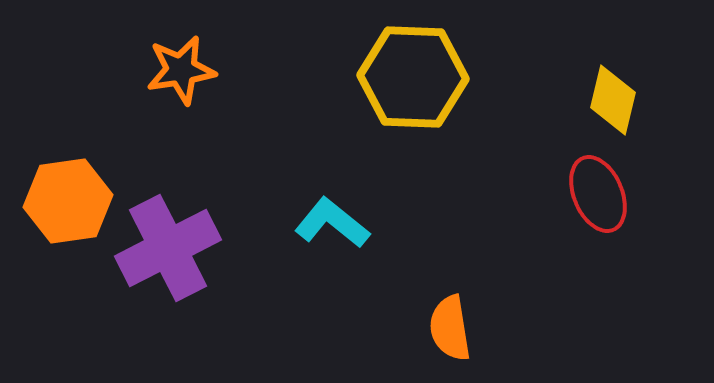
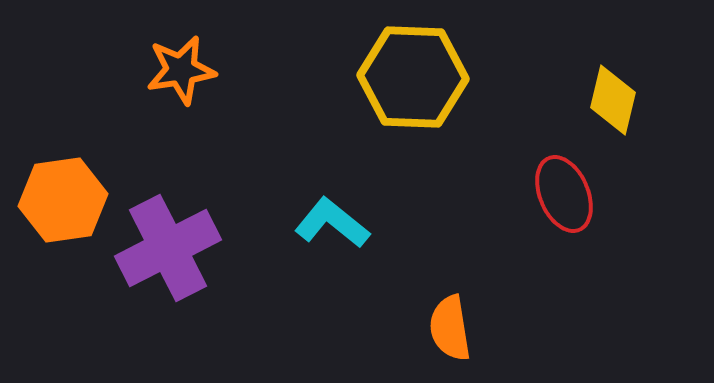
red ellipse: moved 34 px left
orange hexagon: moved 5 px left, 1 px up
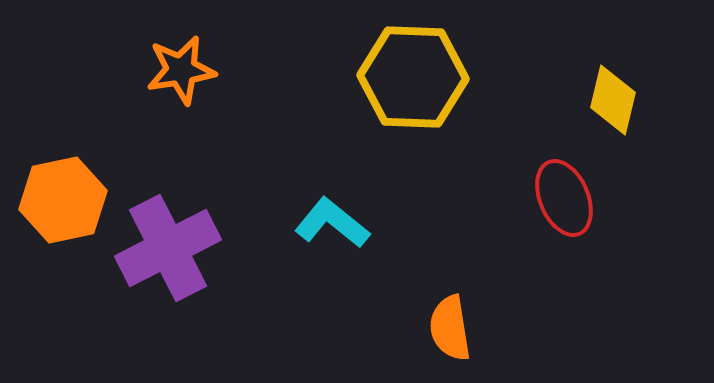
red ellipse: moved 4 px down
orange hexagon: rotated 4 degrees counterclockwise
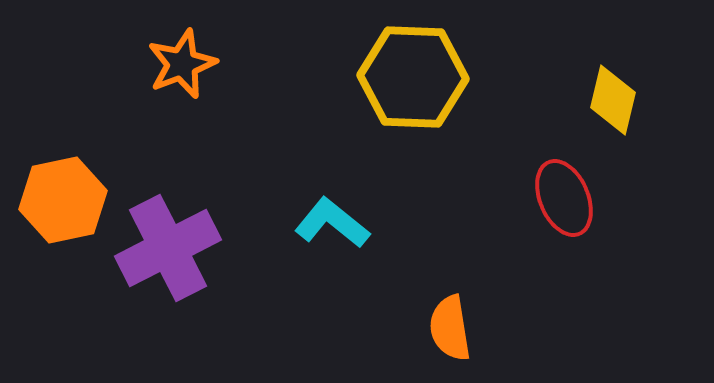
orange star: moved 1 px right, 6 px up; rotated 12 degrees counterclockwise
